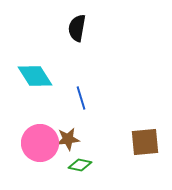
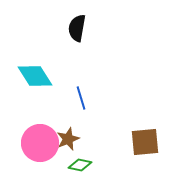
brown star: rotated 15 degrees counterclockwise
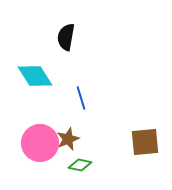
black semicircle: moved 11 px left, 9 px down
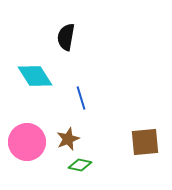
pink circle: moved 13 px left, 1 px up
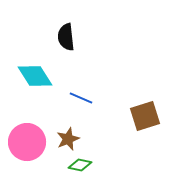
black semicircle: rotated 16 degrees counterclockwise
blue line: rotated 50 degrees counterclockwise
brown square: moved 26 px up; rotated 12 degrees counterclockwise
